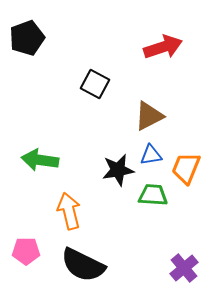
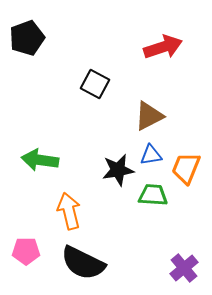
black semicircle: moved 2 px up
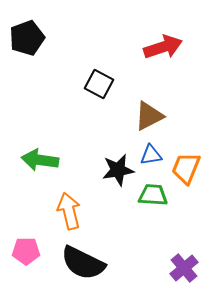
black square: moved 4 px right
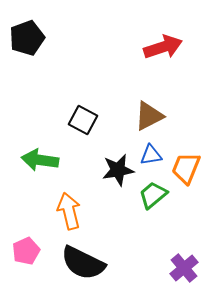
black square: moved 16 px left, 36 px down
green trapezoid: rotated 44 degrees counterclockwise
pink pentagon: rotated 24 degrees counterclockwise
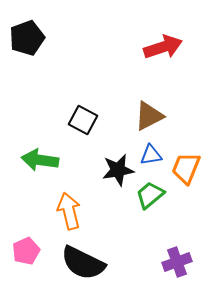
green trapezoid: moved 3 px left
purple cross: moved 7 px left, 6 px up; rotated 20 degrees clockwise
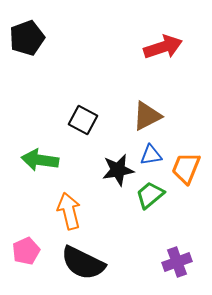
brown triangle: moved 2 px left
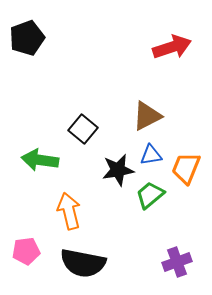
red arrow: moved 9 px right
black square: moved 9 px down; rotated 12 degrees clockwise
pink pentagon: rotated 16 degrees clockwise
black semicircle: rotated 15 degrees counterclockwise
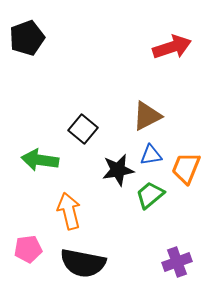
pink pentagon: moved 2 px right, 2 px up
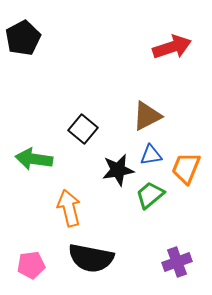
black pentagon: moved 4 px left; rotated 8 degrees counterclockwise
green arrow: moved 6 px left, 1 px up
orange arrow: moved 3 px up
pink pentagon: moved 3 px right, 16 px down
black semicircle: moved 8 px right, 5 px up
